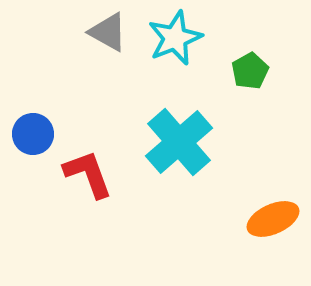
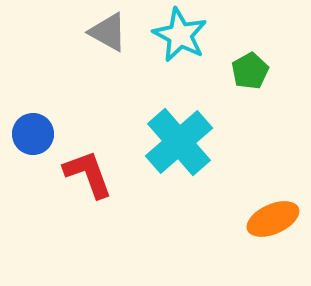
cyan star: moved 5 px right, 3 px up; rotated 22 degrees counterclockwise
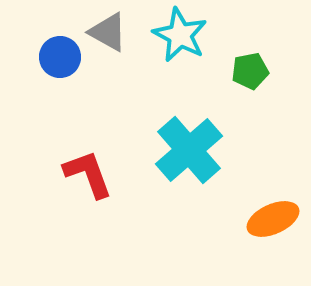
green pentagon: rotated 18 degrees clockwise
blue circle: moved 27 px right, 77 px up
cyan cross: moved 10 px right, 8 px down
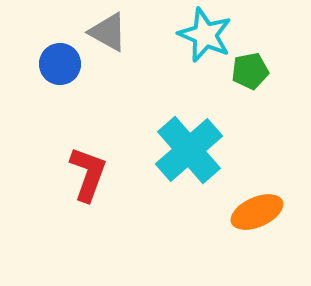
cyan star: moved 25 px right; rotated 4 degrees counterclockwise
blue circle: moved 7 px down
red L-shape: rotated 40 degrees clockwise
orange ellipse: moved 16 px left, 7 px up
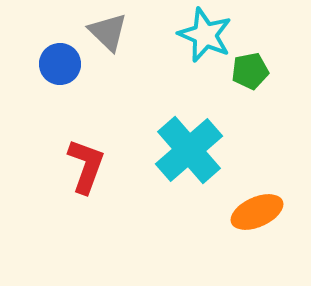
gray triangle: rotated 15 degrees clockwise
red L-shape: moved 2 px left, 8 px up
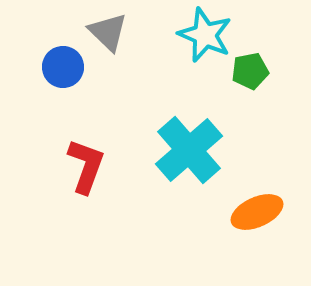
blue circle: moved 3 px right, 3 px down
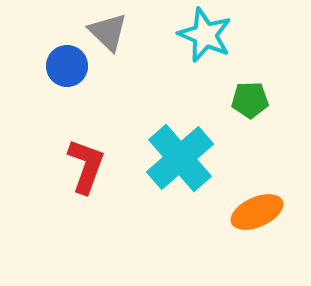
blue circle: moved 4 px right, 1 px up
green pentagon: moved 29 px down; rotated 9 degrees clockwise
cyan cross: moved 9 px left, 8 px down
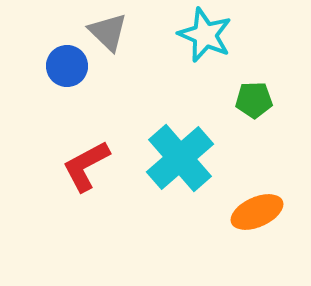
green pentagon: moved 4 px right
red L-shape: rotated 138 degrees counterclockwise
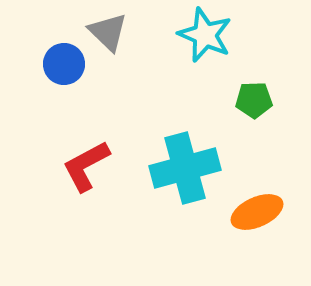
blue circle: moved 3 px left, 2 px up
cyan cross: moved 5 px right, 10 px down; rotated 26 degrees clockwise
